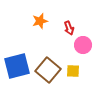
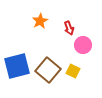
orange star: rotated 14 degrees counterclockwise
yellow square: rotated 24 degrees clockwise
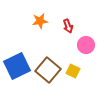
orange star: rotated 21 degrees clockwise
red arrow: moved 1 px left, 2 px up
pink circle: moved 3 px right
blue square: rotated 12 degrees counterclockwise
